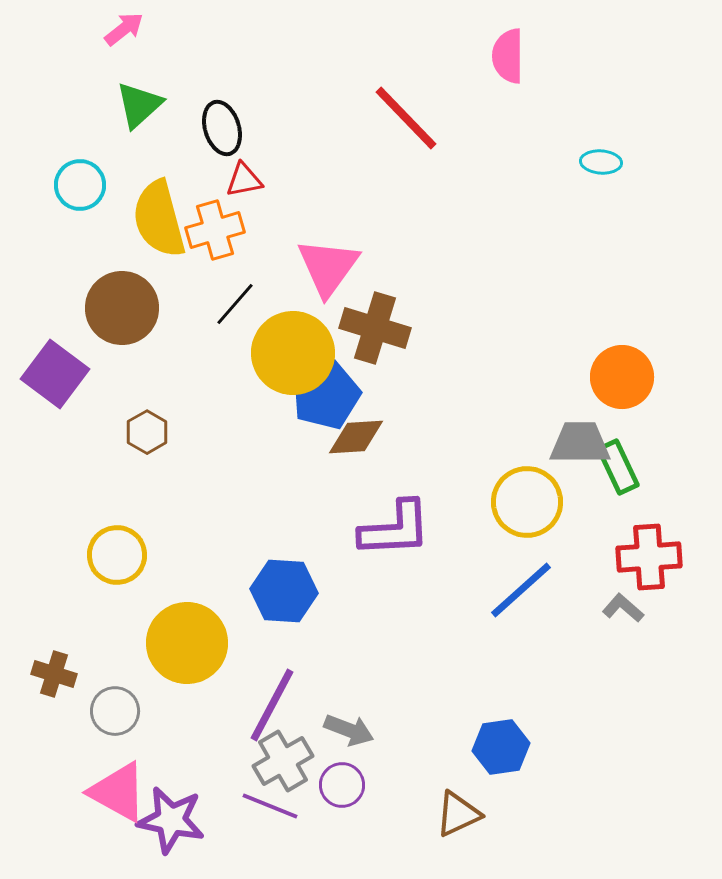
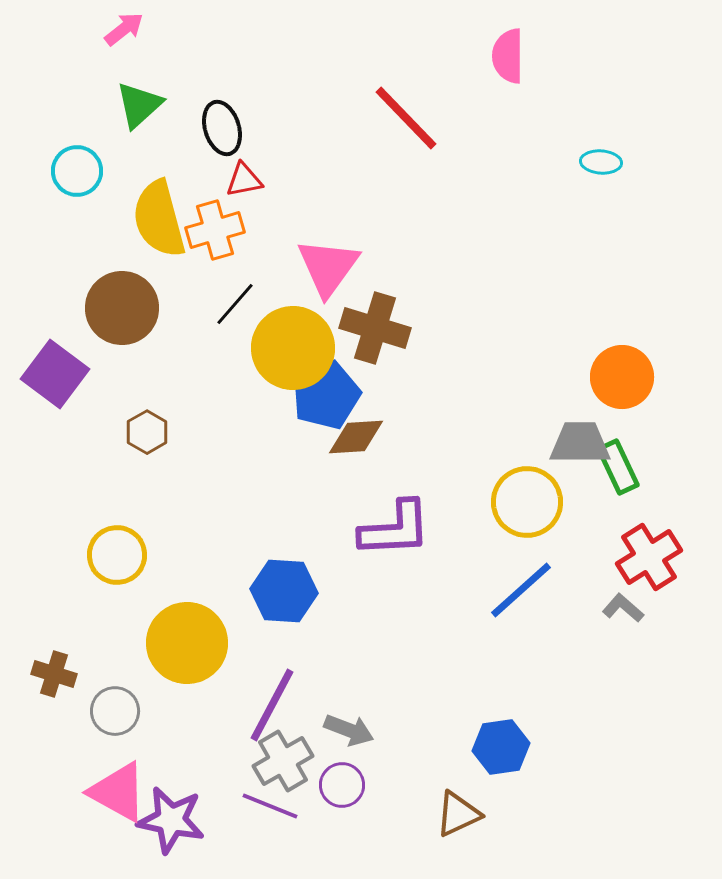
cyan circle at (80, 185): moved 3 px left, 14 px up
yellow circle at (293, 353): moved 5 px up
red cross at (649, 557): rotated 28 degrees counterclockwise
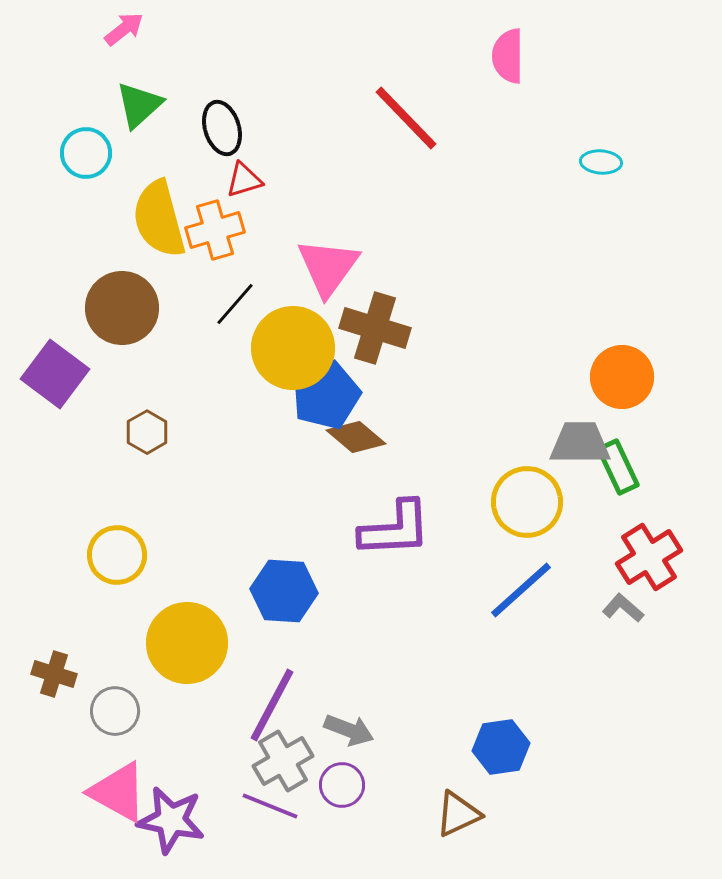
cyan circle at (77, 171): moved 9 px right, 18 px up
red triangle at (244, 180): rotated 6 degrees counterclockwise
brown diamond at (356, 437): rotated 44 degrees clockwise
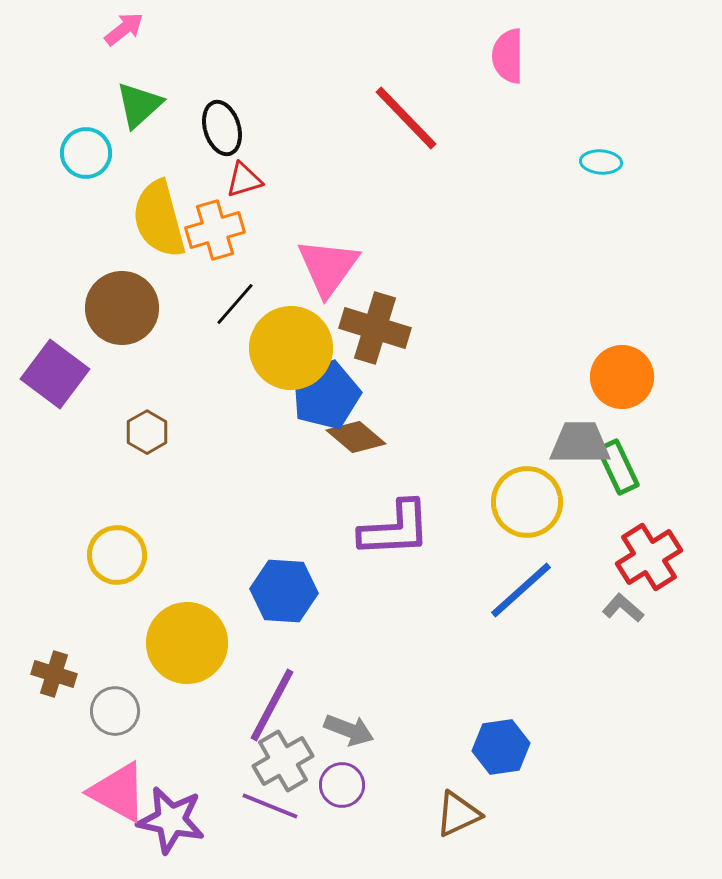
yellow circle at (293, 348): moved 2 px left
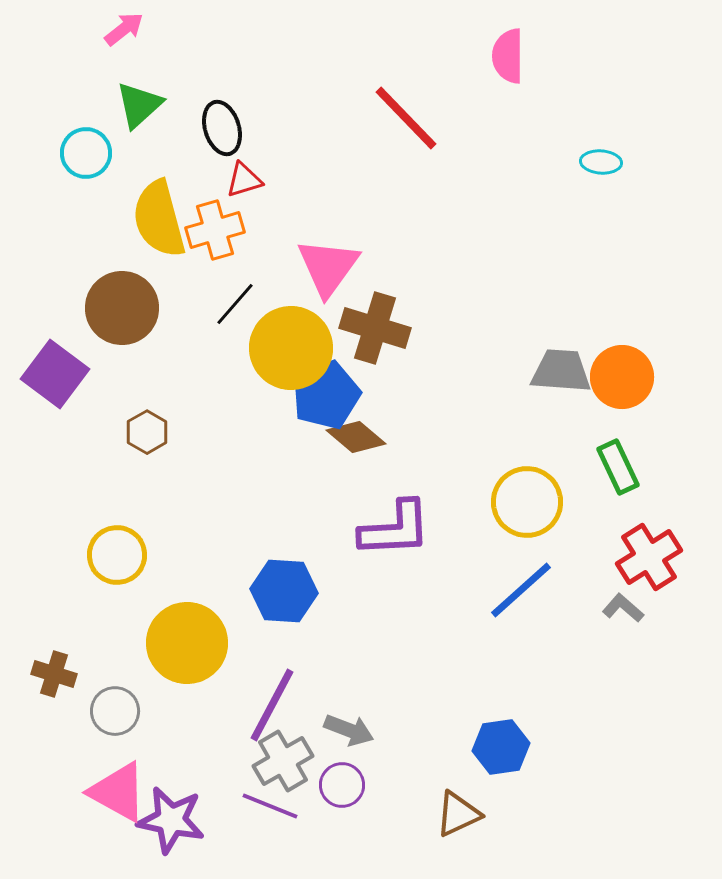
gray trapezoid at (580, 443): moved 19 px left, 72 px up; rotated 4 degrees clockwise
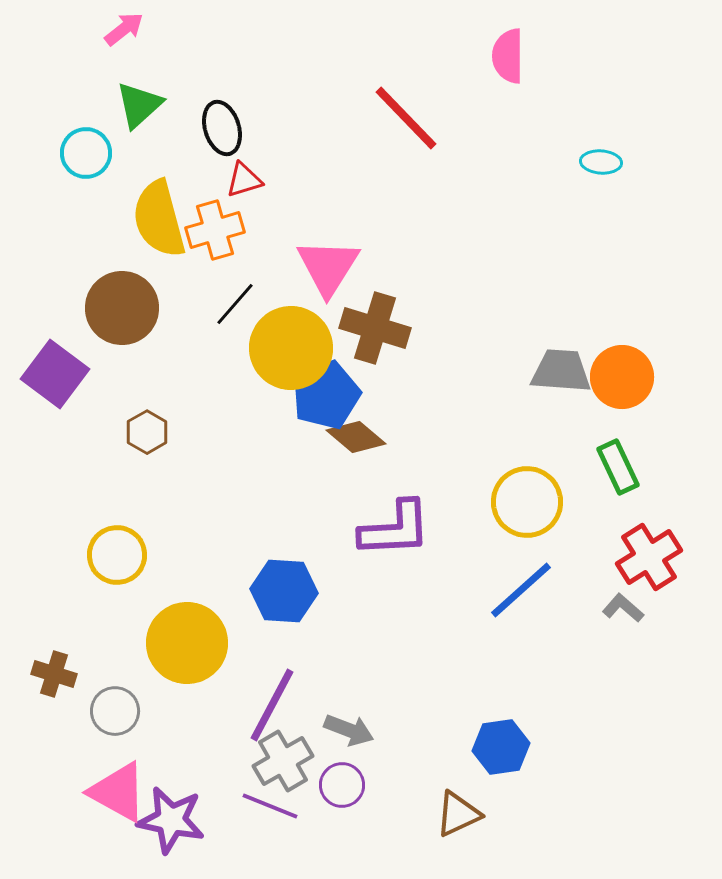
pink triangle at (328, 267): rotated 4 degrees counterclockwise
